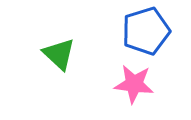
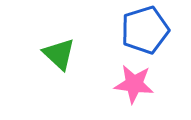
blue pentagon: moved 1 px left, 1 px up
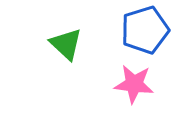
green triangle: moved 7 px right, 10 px up
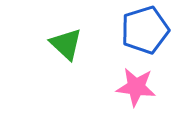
pink star: moved 2 px right, 3 px down
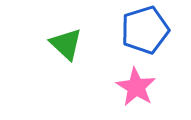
pink star: rotated 24 degrees clockwise
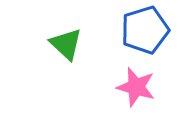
pink star: rotated 15 degrees counterclockwise
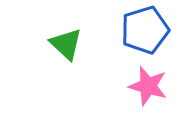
pink star: moved 12 px right, 1 px up
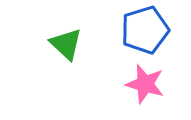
pink star: moved 3 px left, 2 px up
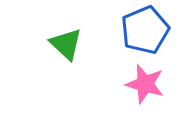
blue pentagon: rotated 6 degrees counterclockwise
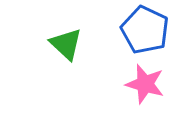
blue pentagon: rotated 24 degrees counterclockwise
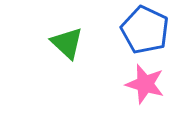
green triangle: moved 1 px right, 1 px up
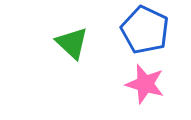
green triangle: moved 5 px right
